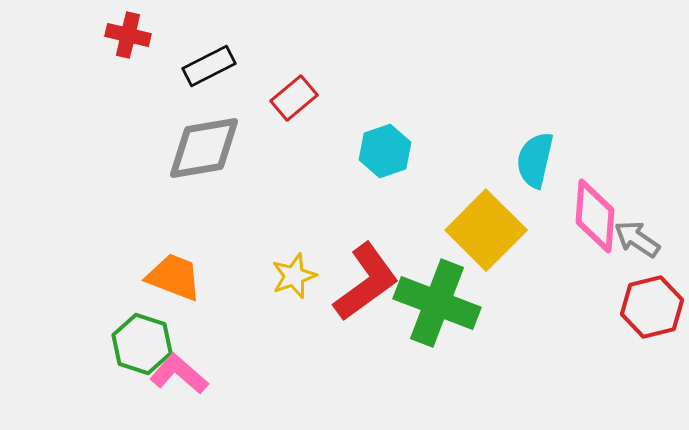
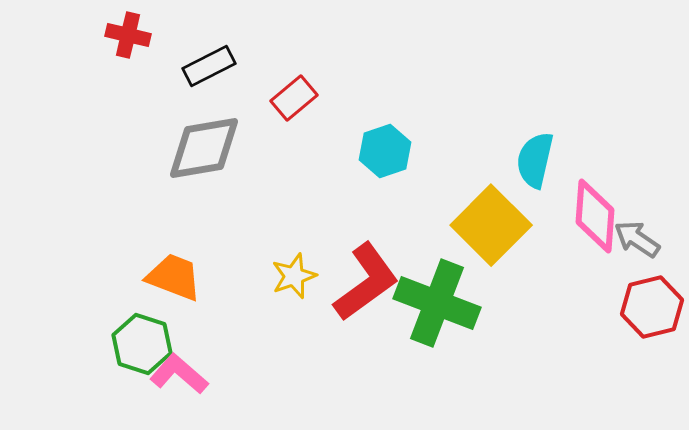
yellow square: moved 5 px right, 5 px up
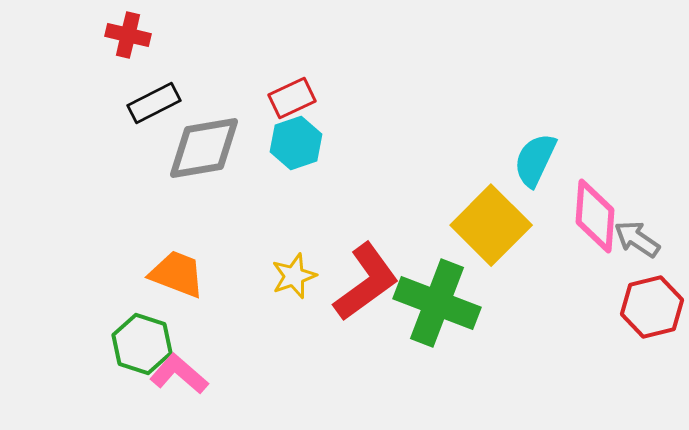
black rectangle: moved 55 px left, 37 px down
red rectangle: moved 2 px left; rotated 15 degrees clockwise
cyan hexagon: moved 89 px left, 8 px up
cyan semicircle: rotated 12 degrees clockwise
orange trapezoid: moved 3 px right, 3 px up
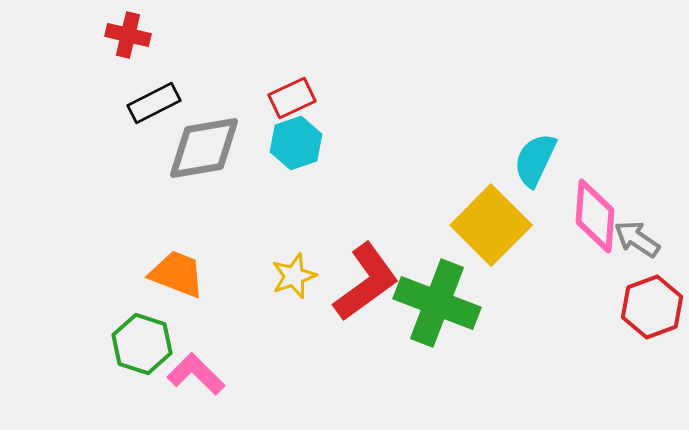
red hexagon: rotated 6 degrees counterclockwise
pink L-shape: moved 17 px right; rotated 4 degrees clockwise
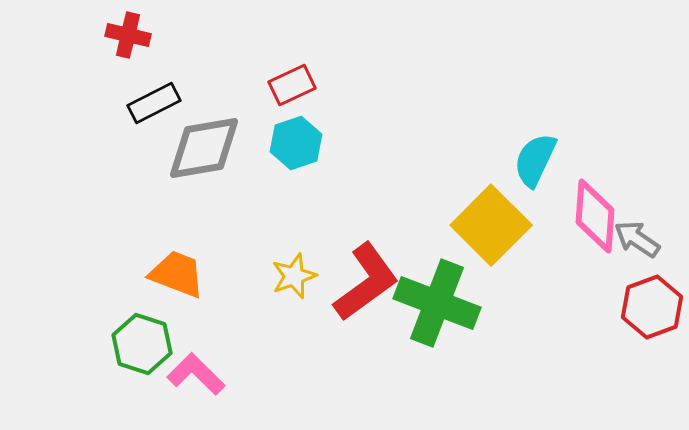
red rectangle: moved 13 px up
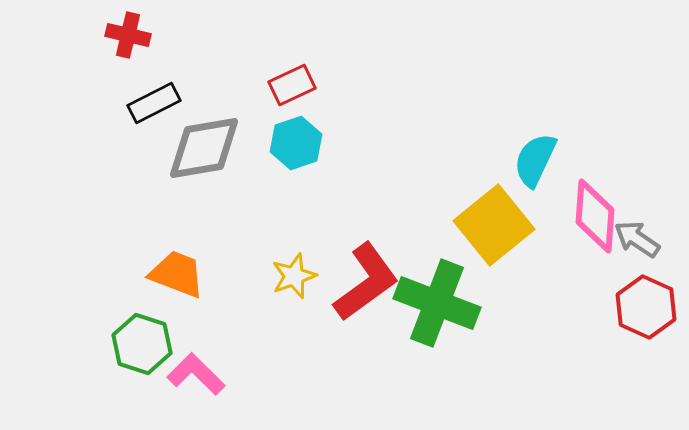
yellow square: moved 3 px right; rotated 6 degrees clockwise
red hexagon: moved 6 px left; rotated 16 degrees counterclockwise
